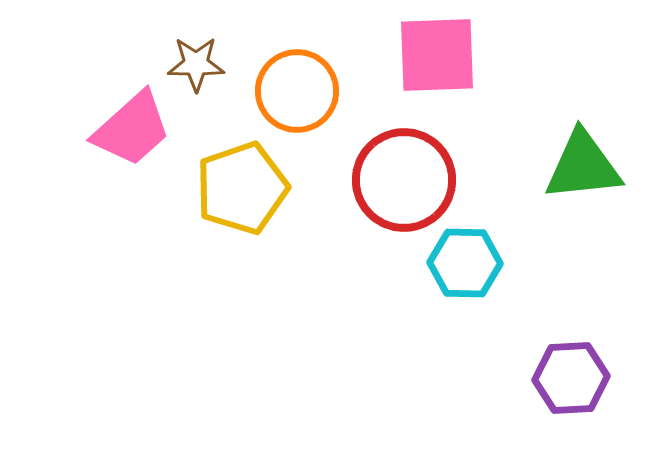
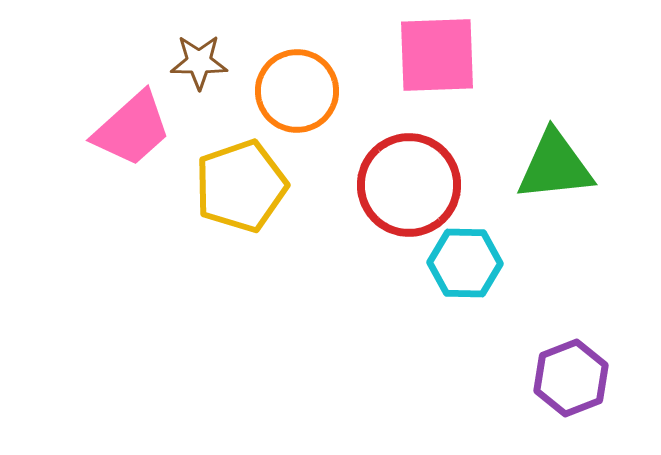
brown star: moved 3 px right, 2 px up
green triangle: moved 28 px left
red circle: moved 5 px right, 5 px down
yellow pentagon: moved 1 px left, 2 px up
purple hexagon: rotated 18 degrees counterclockwise
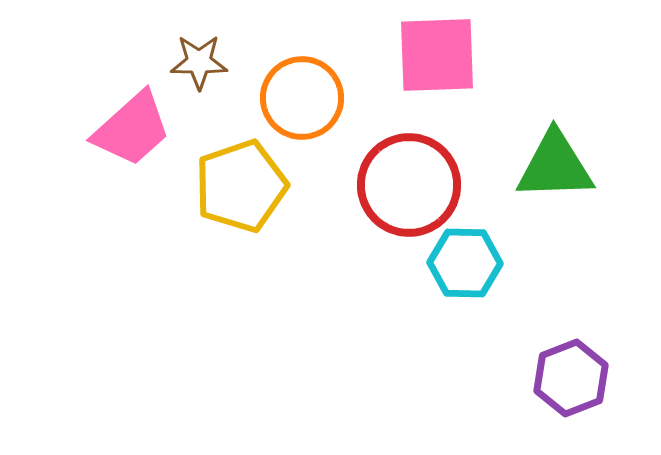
orange circle: moved 5 px right, 7 px down
green triangle: rotated 4 degrees clockwise
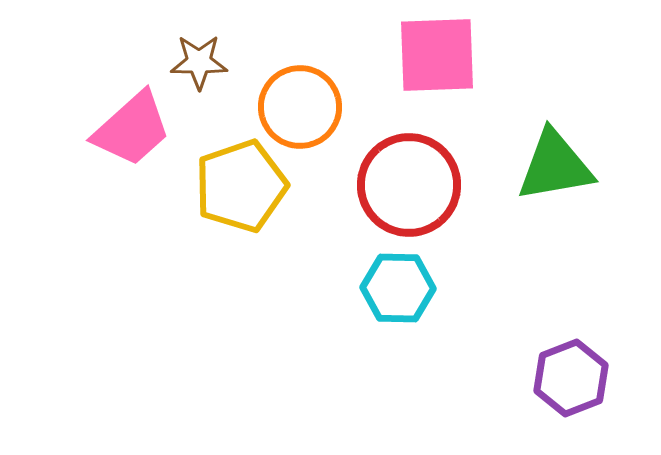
orange circle: moved 2 px left, 9 px down
green triangle: rotated 8 degrees counterclockwise
cyan hexagon: moved 67 px left, 25 px down
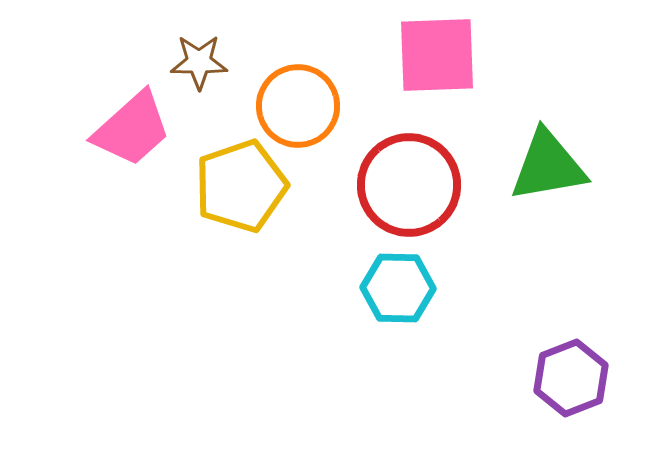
orange circle: moved 2 px left, 1 px up
green triangle: moved 7 px left
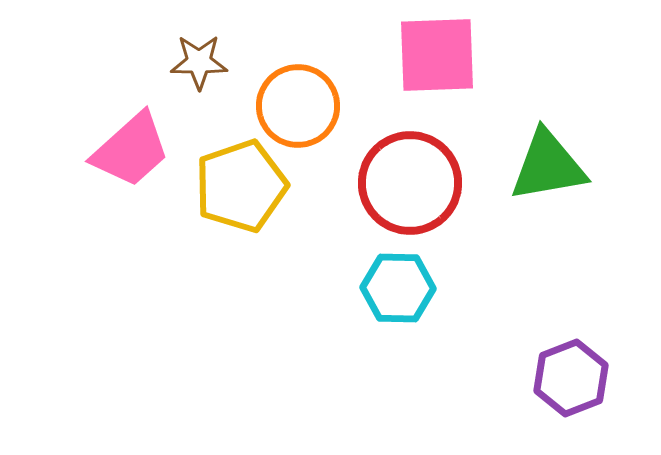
pink trapezoid: moved 1 px left, 21 px down
red circle: moved 1 px right, 2 px up
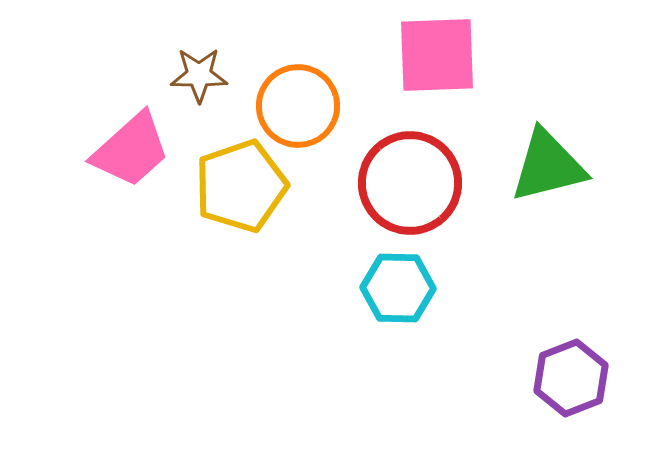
brown star: moved 13 px down
green triangle: rotated 4 degrees counterclockwise
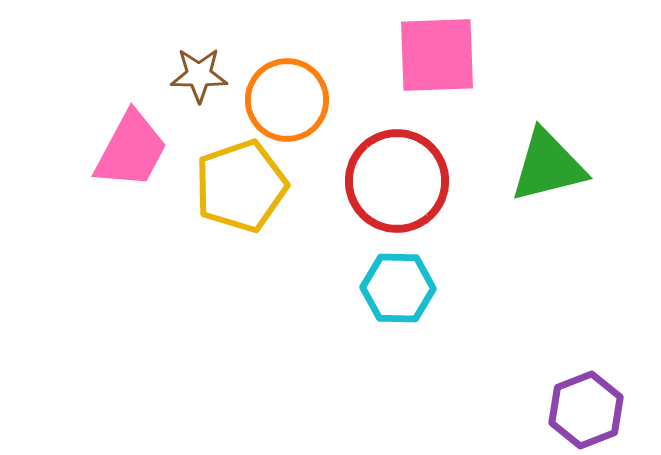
orange circle: moved 11 px left, 6 px up
pink trapezoid: rotated 20 degrees counterclockwise
red circle: moved 13 px left, 2 px up
purple hexagon: moved 15 px right, 32 px down
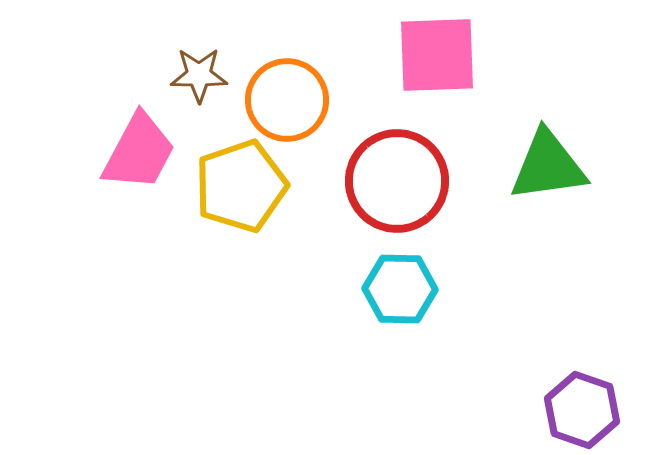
pink trapezoid: moved 8 px right, 2 px down
green triangle: rotated 6 degrees clockwise
cyan hexagon: moved 2 px right, 1 px down
purple hexagon: moved 4 px left; rotated 20 degrees counterclockwise
